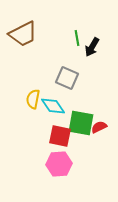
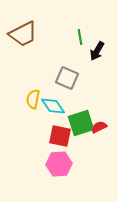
green line: moved 3 px right, 1 px up
black arrow: moved 5 px right, 4 px down
green square: rotated 28 degrees counterclockwise
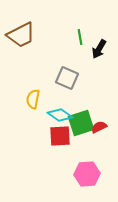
brown trapezoid: moved 2 px left, 1 px down
black arrow: moved 2 px right, 2 px up
cyan diamond: moved 7 px right, 9 px down; rotated 20 degrees counterclockwise
red square: rotated 15 degrees counterclockwise
pink hexagon: moved 28 px right, 10 px down
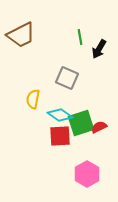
pink hexagon: rotated 25 degrees counterclockwise
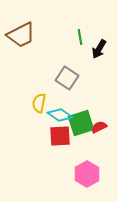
gray square: rotated 10 degrees clockwise
yellow semicircle: moved 6 px right, 4 px down
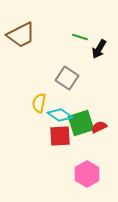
green line: rotated 63 degrees counterclockwise
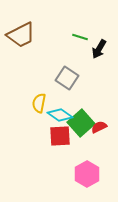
green square: rotated 24 degrees counterclockwise
